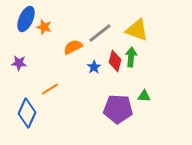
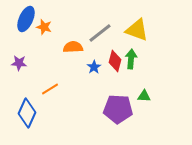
orange semicircle: rotated 24 degrees clockwise
green arrow: moved 2 px down
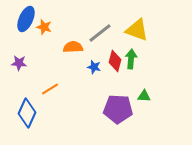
blue star: rotated 24 degrees counterclockwise
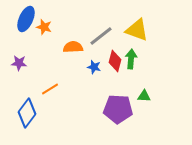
gray line: moved 1 px right, 3 px down
blue diamond: rotated 12 degrees clockwise
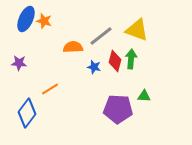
orange star: moved 6 px up
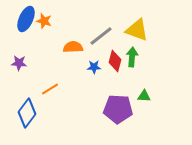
green arrow: moved 1 px right, 2 px up
blue star: rotated 16 degrees counterclockwise
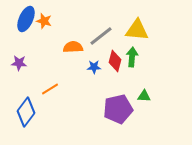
yellow triangle: rotated 15 degrees counterclockwise
purple pentagon: rotated 16 degrees counterclockwise
blue diamond: moved 1 px left, 1 px up
